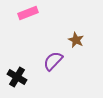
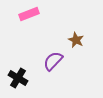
pink rectangle: moved 1 px right, 1 px down
black cross: moved 1 px right, 1 px down
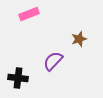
brown star: moved 3 px right, 1 px up; rotated 28 degrees clockwise
black cross: rotated 24 degrees counterclockwise
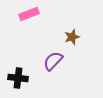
brown star: moved 7 px left, 2 px up
